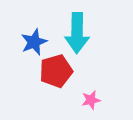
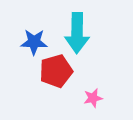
blue star: rotated 24 degrees clockwise
pink star: moved 2 px right, 2 px up
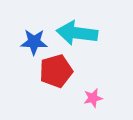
cyan arrow: rotated 96 degrees clockwise
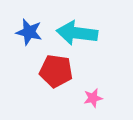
blue star: moved 5 px left, 10 px up; rotated 12 degrees clockwise
red pentagon: rotated 24 degrees clockwise
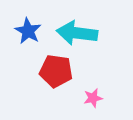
blue star: moved 1 px left, 1 px up; rotated 16 degrees clockwise
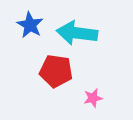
blue star: moved 2 px right, 6 px up
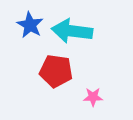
cyan arrow: moved 5 px left, 2 px up
pink star: moved 1 px up; rotated 12 degrees clockwise
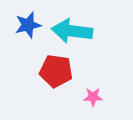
blue star: moved 2 px left; rotated 28 degrees clockwise
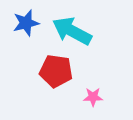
blue star: moved 2 px left, 2 px up
cyan arrow: rotated 21 degrees clockwise
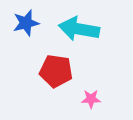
cyan arrow: moved 7 px right, 2 px up; rotated 18 degrees counterclockwise
pink star: moved 2 px left, 2 px down
